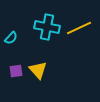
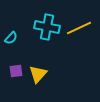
yellow triangle: moved 4 px down; rotated 24 degrees clockwise
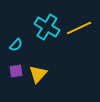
cyan cross: rotated 20 degrees clockwise
cyan semicircle: moved 5 px right, 7 px down
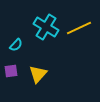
cyan cross: moved 1 px left
purple square: moved 5 px left
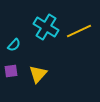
yellow line: moved 3 px down
cyan semicircle: moved 2 px left
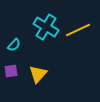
yellow line: moved 1 px left, 1 px up
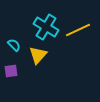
cyan semicircle: rotated 88 degrees counterclockwise
yellow triangle: moved 19 px up
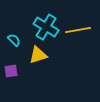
yellow line: rotated 15 degrees clockwise
cyan semicircle: moved 5 px up
yellow triangle: rotated 30 degrees clockwise
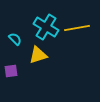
yellow line: moved 1 px left, 2 px up
cyan semicircle: moved 1 px right, 1 px up
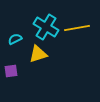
cyan semicircle: rotated 72 degrees counterclockwise
yellow triangle: moved 1 px up
